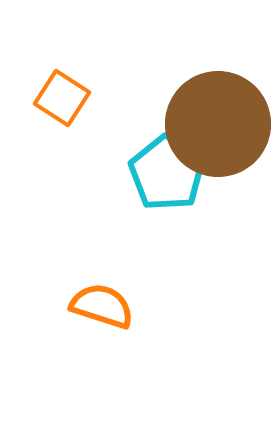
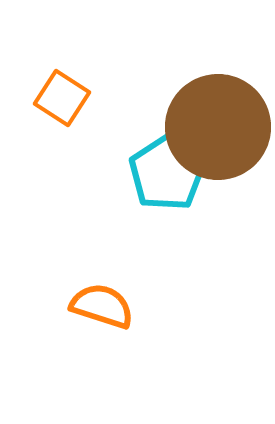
brown circle: moved 3 px down
cyan pentagon: rotated 6 degrees clockwise
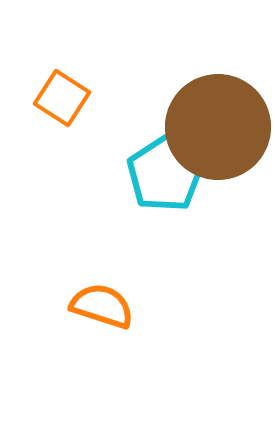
cyan pentagon: moved 2 px left, 1 px down
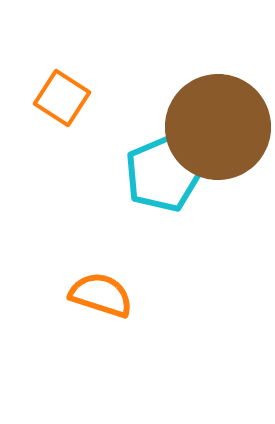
cyan pentagon: moved 2 px left; rotated 10 degrees clockwise
orange semicircle: moved 1 px left, 11 px up
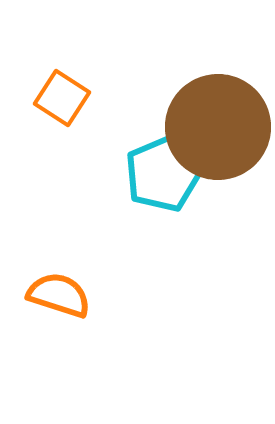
orange semicircle: moved 42 px left
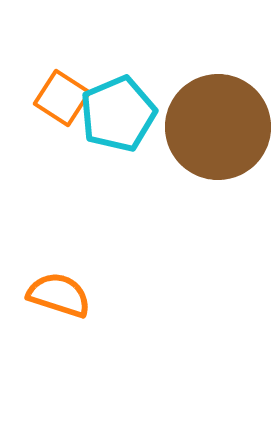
cyan pentagon: moved 45 px left, 60 px up
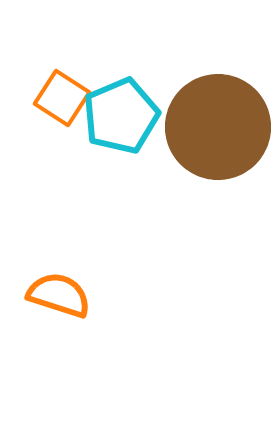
cyan pentagon: moved 3 px right, 2 px down
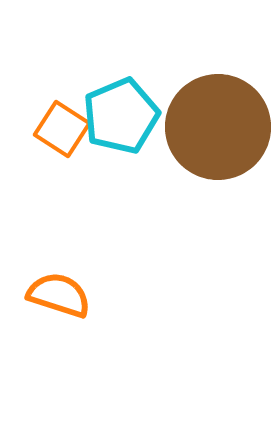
orange square: moved 31 px down
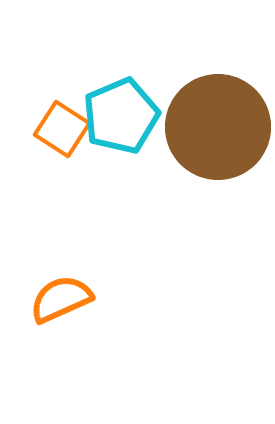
orange semicircle: moved 2 px right, 4 px down; rotated 42 degrees counterclockwise
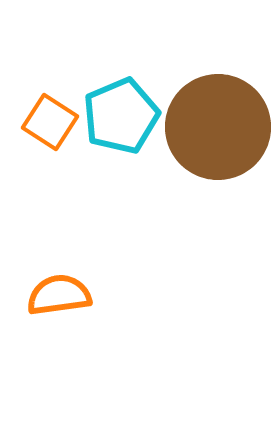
orange square: moved 12 px left, 7 px up
orange semicircle: moved 2 px left, 4 px up; rotated 16 degrees clockwise
